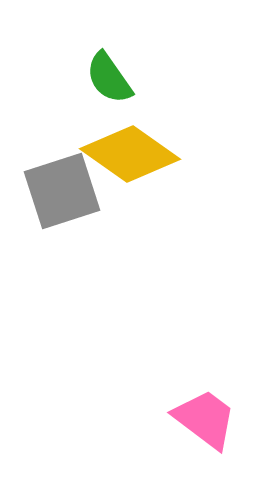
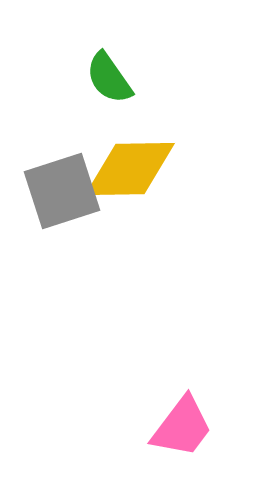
yellow diamond: moved 15 px down; rotated 36 degrees counterclockwise
pink trapezoid: moved 23 px left, 8 px down; rotated 90 degrees clockwise
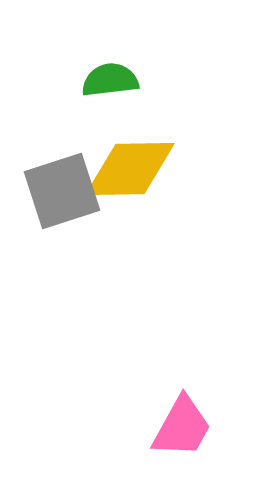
green semicircle: moved 1 px right, 2 px down; rotated 118 degrees clockwise
pink trapezoid: rotated 8 degrees counterclockwise
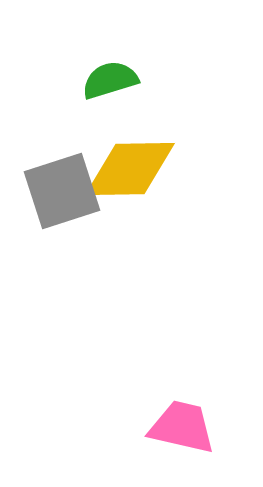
green semicircle: rotated 10 degrees counterclockwise
pink trapezoid: rotated 106 degrees counterclockwise
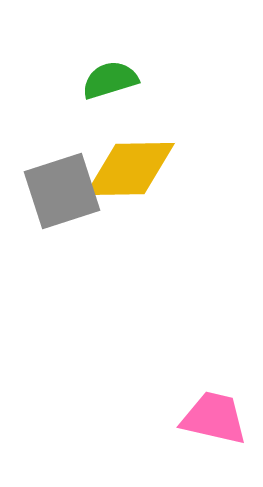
pink trapezoid: moved 32 px right, 9 px up
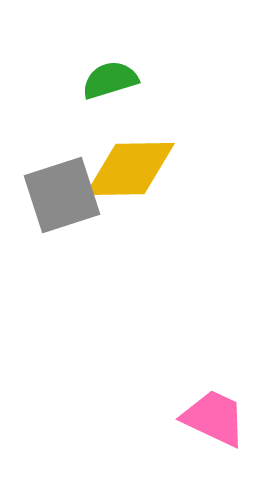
gray square: moved 4 px down
pink trapezoid: rotated 12 degrees clockwise
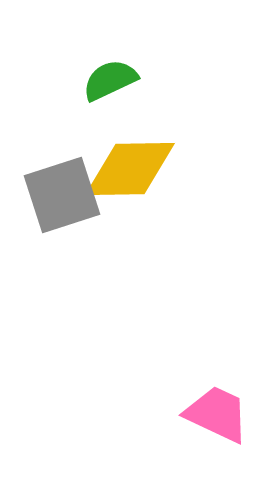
green semicircle: rotated 8 degrees counterclockwise
pink trapezoid: moved 3 px right, 4 px up
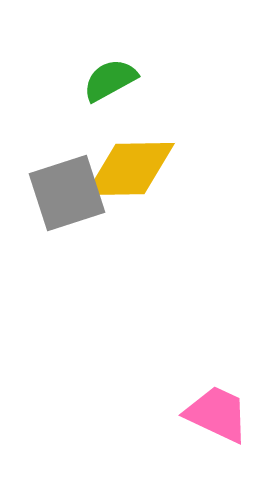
green semicircle: rotated 4 degrees counterclockwise
gray square: moved 5 px right, 2 px up
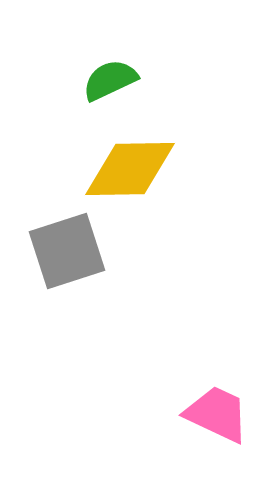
green semicircle: rotated 4 degrees clockwise
gray square: moved 58 px down
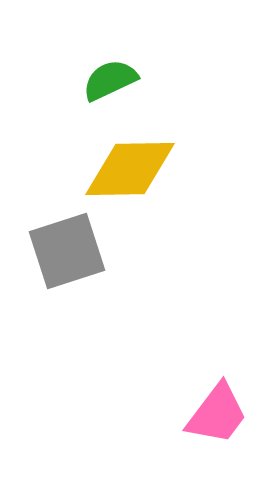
pink trapezoid: rotated 102 degrees clockwise
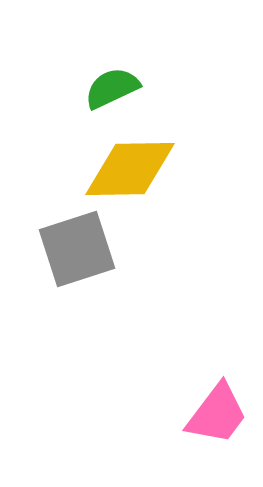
green semicircle: moved 2 px right, 8 px down
gray square: moved 10 px right, 2 px up
